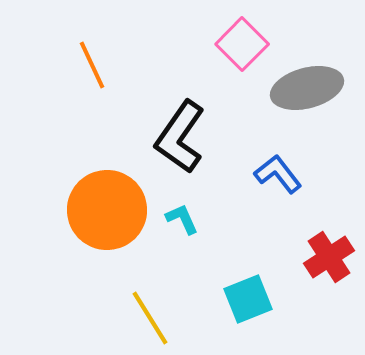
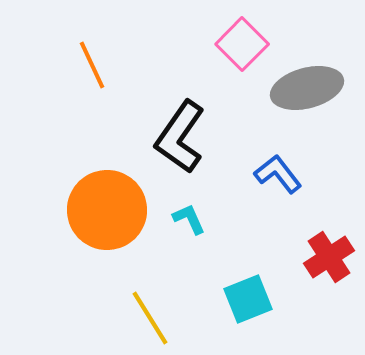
cyan L-shape: moved 7 px right
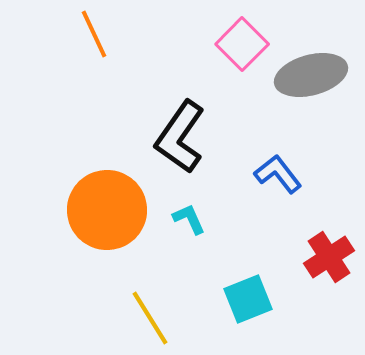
orange line: moved 2 px right, 31 px up
gray ellipse: moved 4 px right, 13 px up
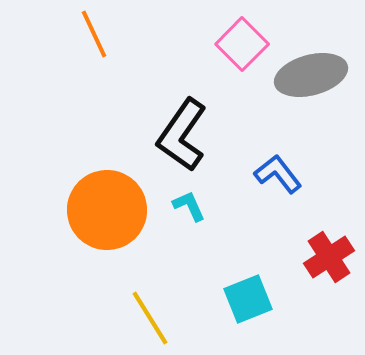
black L-shape: moved 2 px right, 2 px up
cyan L-shape: moved 13 px up
